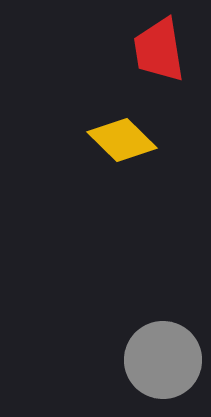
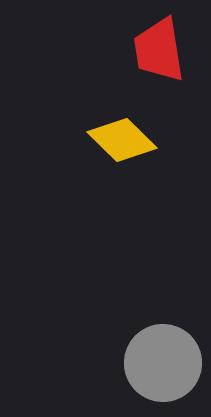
gray circle: moved 3 px down
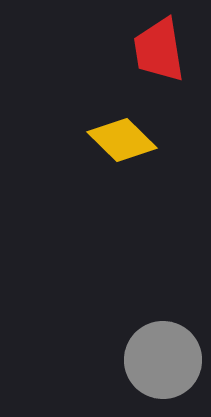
gray circle: moved 3 px up
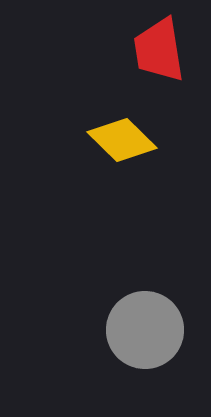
gray circle: moved 18 px left, 30 px up
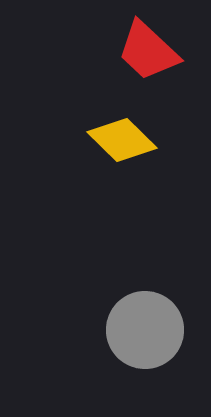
red trapezoid: moved 11 px left, 1 px down; rotated 38 degrees counterclockwise
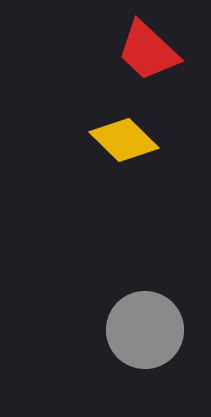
yellow diamond: moved 2 px right
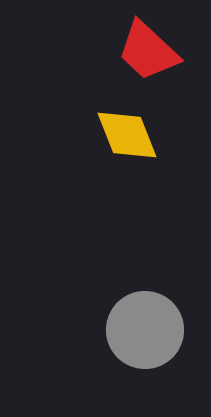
yellow diamond: moved 3 px right, 5 px up; rotated 24 degrees clockwise
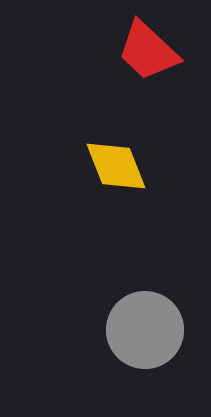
yellow diamond: moved 11 px left, 31 px down
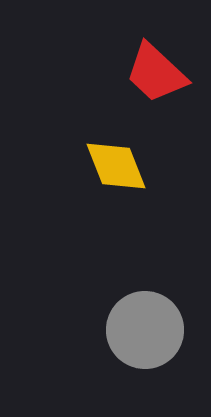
red trapezoid: moved 8 px right, 22 px down
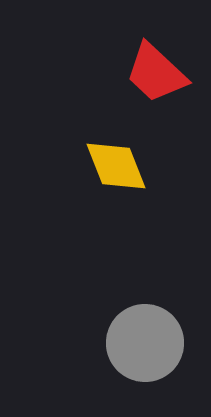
gray circle: moved 13 px down
